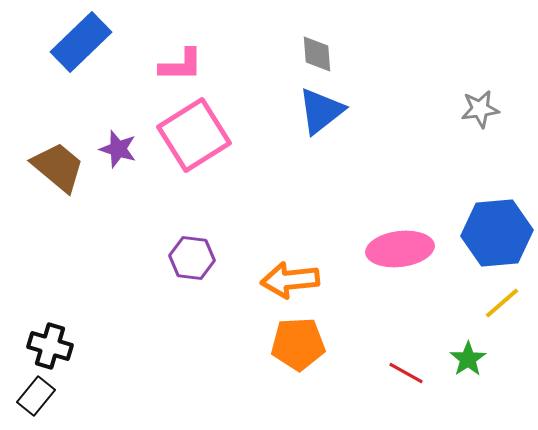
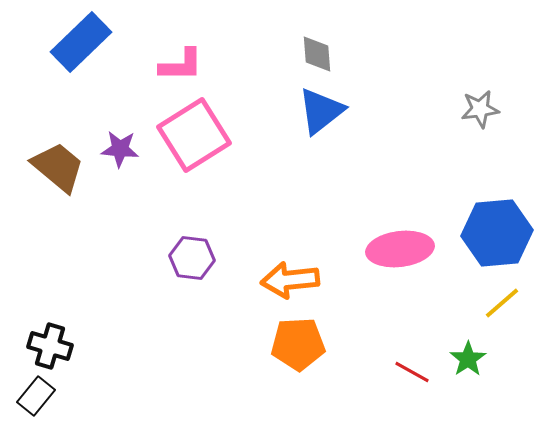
purple star: moved 2 px right; rotated 12 degrees counterclockwise
red line: moved 6 px right, 1 px up
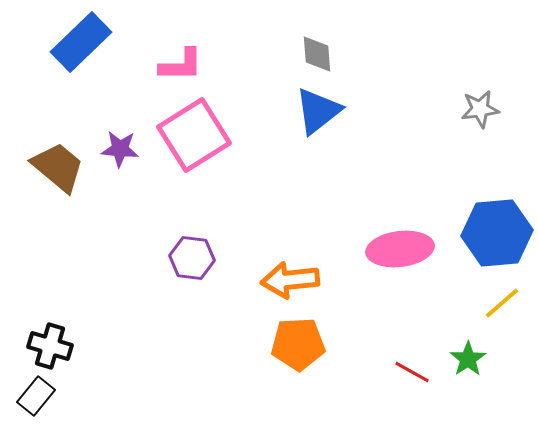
blue triangle: moved 3 px left
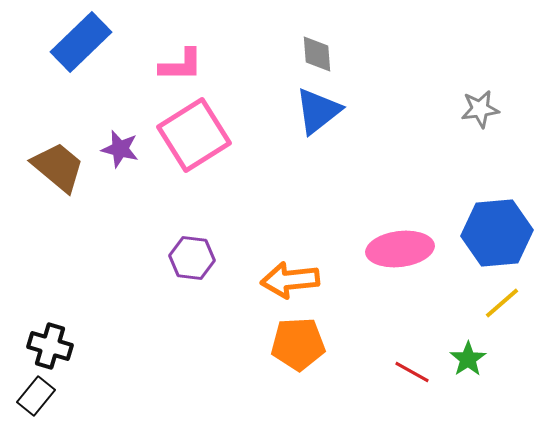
purple star: rotated 9 degrees clockwise
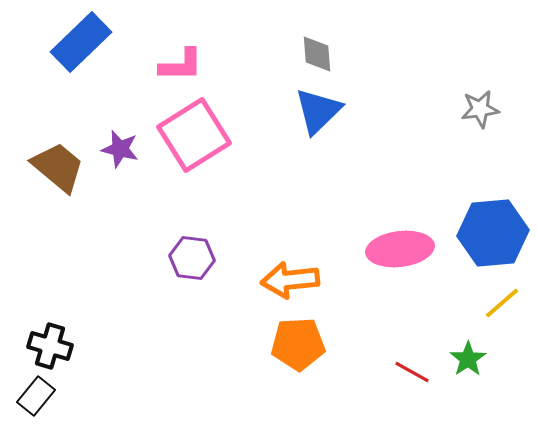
blue triangle: rotated 6 degrees counterclockwise
blue hexagon: moved 4 px left
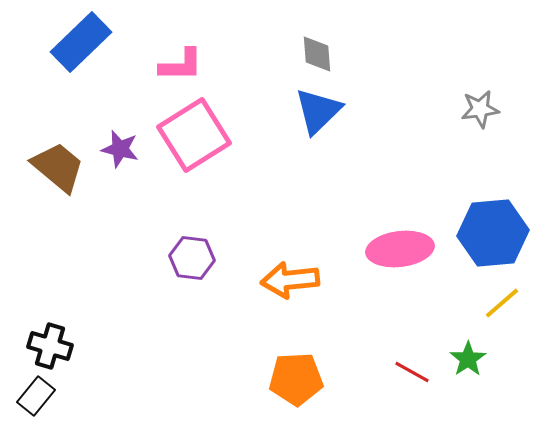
orange pentagon: moved 2 px left, 35 px down
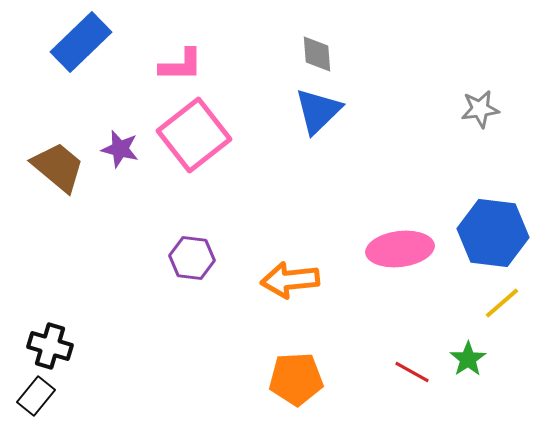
pink square: rotated 6 degrees counterclockwise
blue hexagon: rotated 12 degrees clockwise
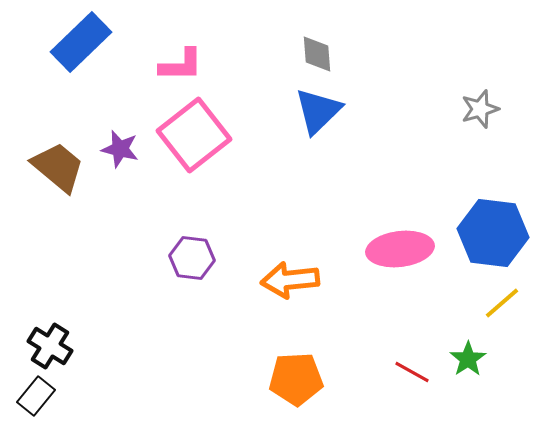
gray star: rotated 9 degrees counterclockwise
black cross: rotated 15 degrees clockwise
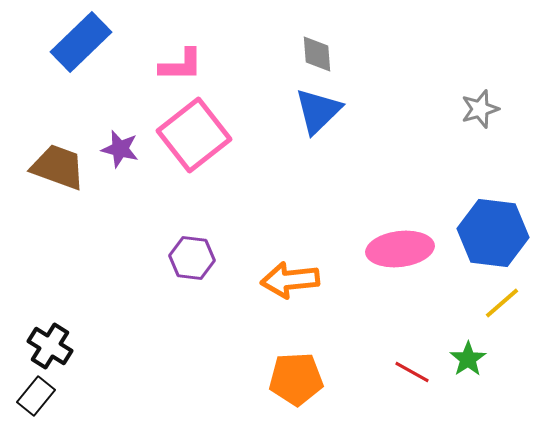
brown trapezoid: rotated 20 degrees counterclockwise
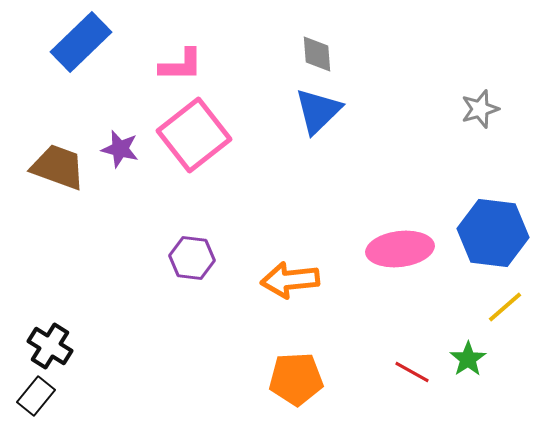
yellow line: moved 3 px right, 4 px down
